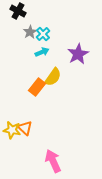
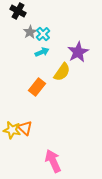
purple star: moved 2 px up
yellow semicircle: moved 9 px right, 5 px up
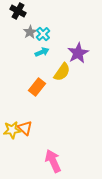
purple star: moved 1 px down
yellow star: rotated 18 degrees counterclockwise
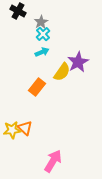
gray star: moved 11 px right, 10 px up
purple star: moved 9 px down
pink arrow: rotated 55 degrees clockwise
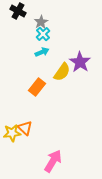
purple star: moved 2 px right; rotated 10 degrees counterclockwise
yellow star: moved 3 px down
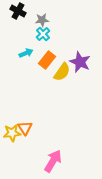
gray star: moved 1 px right, 2 px up; rotated 24 degrees clockwise
cyan arrow: moved 16 px left, 1 px down
purple star: rotated 10 degrees counterclockwise
orange rectangle: moved 10 px right, 27 px up
orange triangle: rotated 14 degrees clockwise
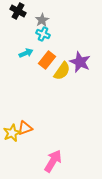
gray star: rotated 24 degrees counterclockwise
cyan cross: rotated 24 degrees counterclockwise
yellow semicircle: moved 1 px up
orange triangle: rotated 42 degrees clockwise
yellow star: rotated 18 degrees counterclockwise
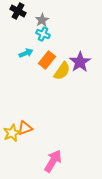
purple star: rotated 15 degrees clockwise
